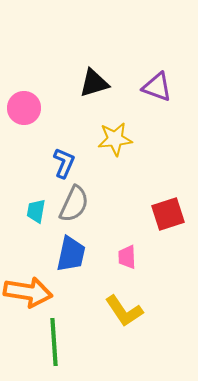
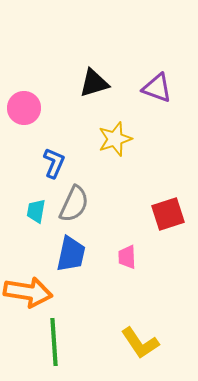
purple triangle: moved 1 px down
yellow star: rotated 12 degrees counterclockwise
blue L-shape: moved 10 px left
yellow L-shape: moved 16 px right, 32 px down
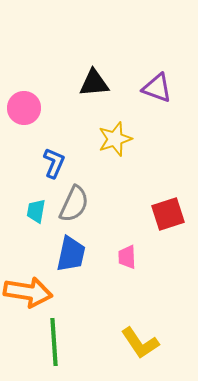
black triangle: rotated 12 degrees clockwise
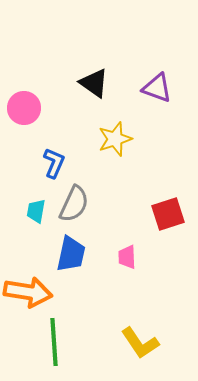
black triangle: rotated 40 degrees clockwise
